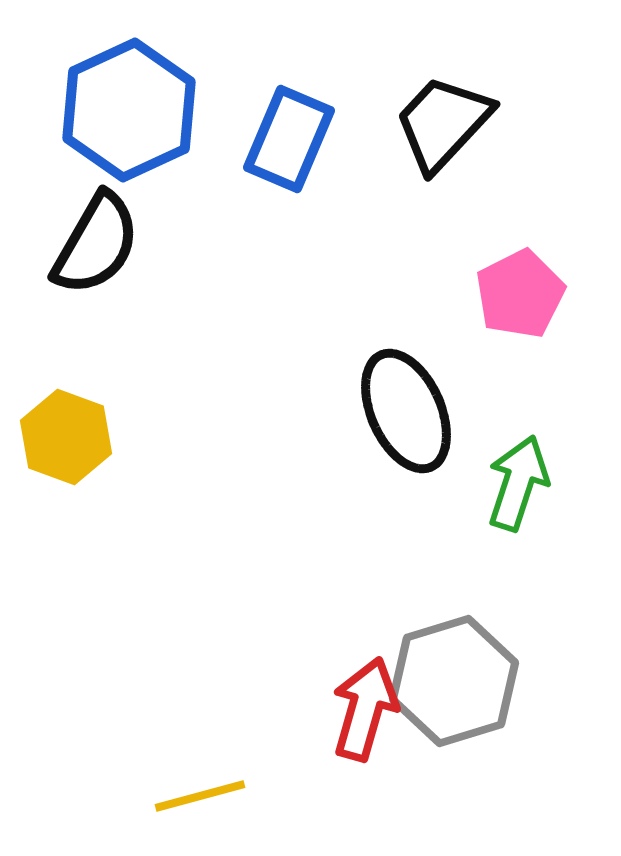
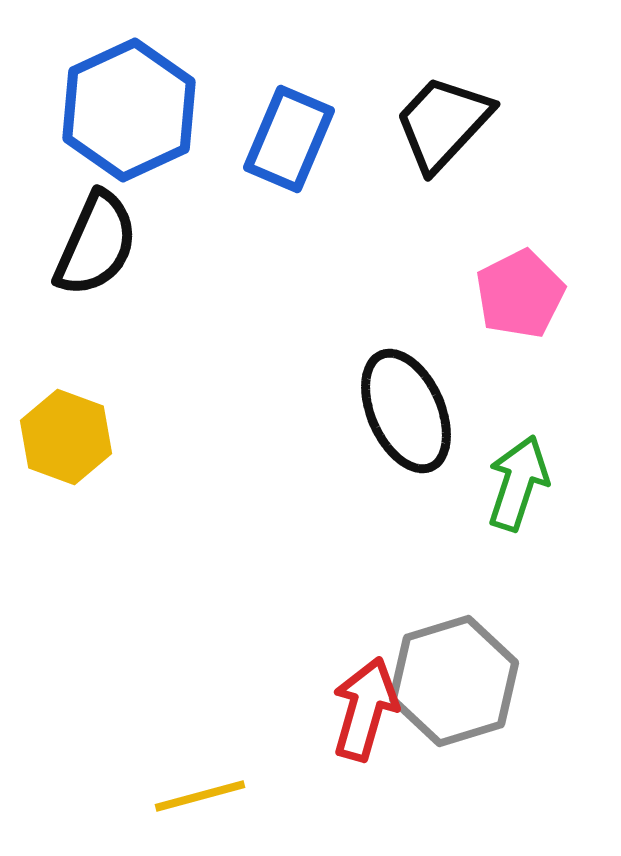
black semicircle: rotated 6 degrees counterclockwise
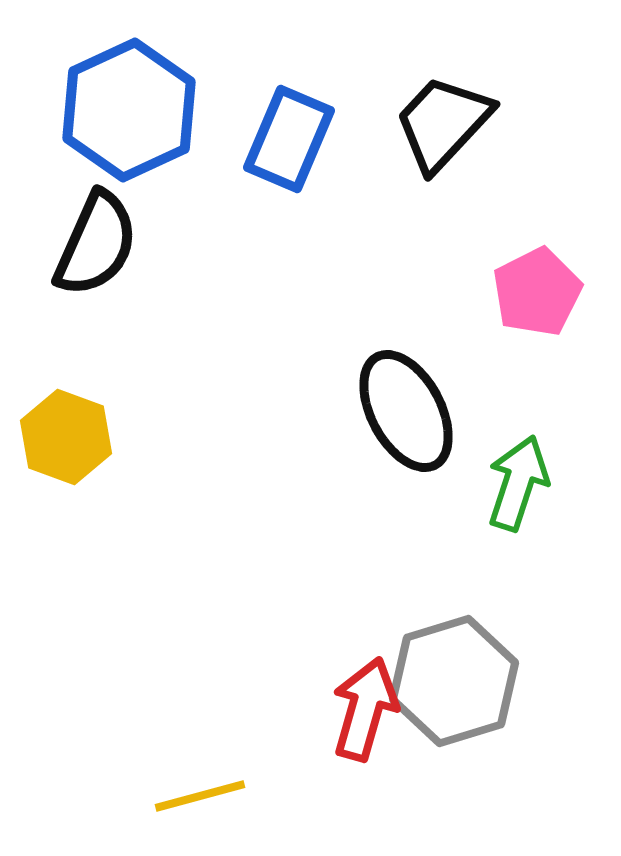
pink pentagon: moved 17 px right, 2 px up
black ellipse: rotated 4 degrees counterclockwise
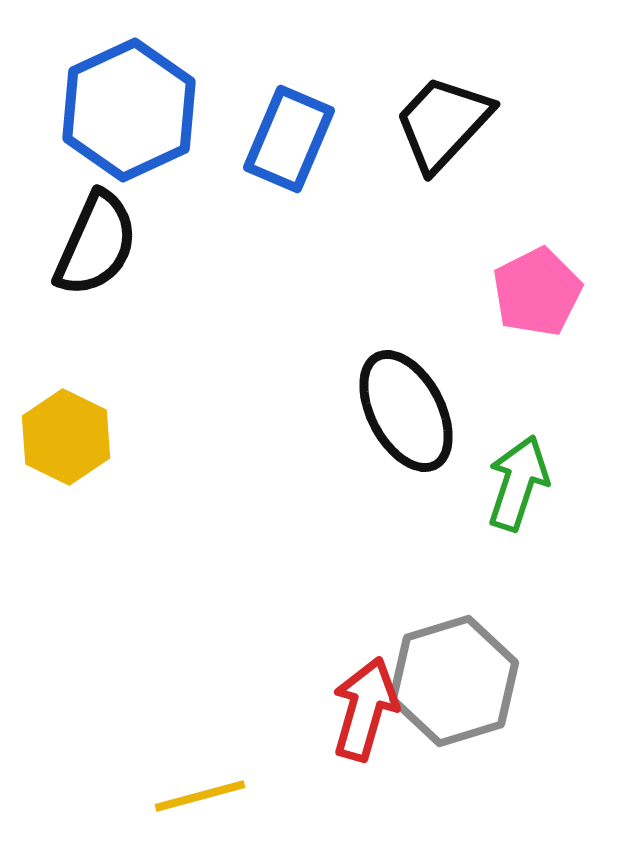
yellow hexagon: rotated 6 degrees clockwise
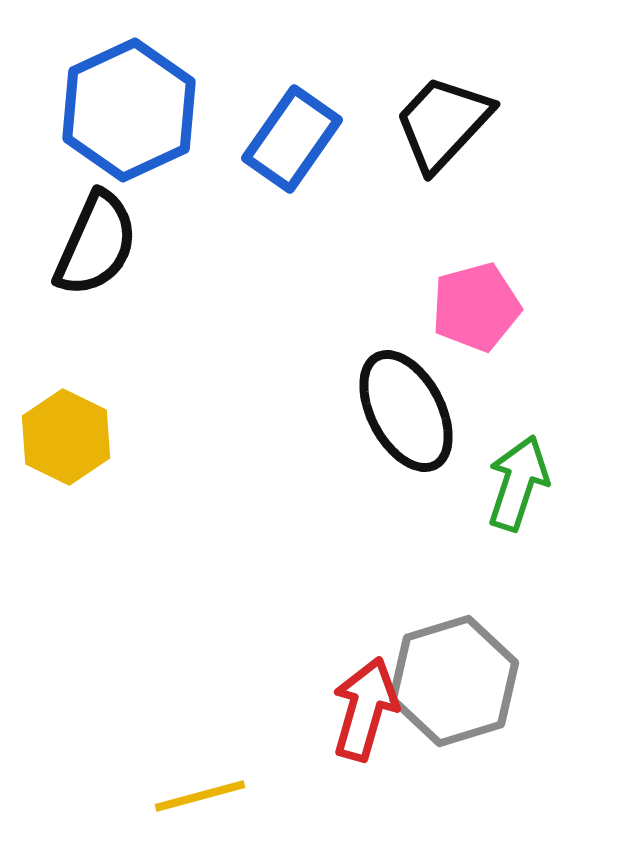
blue rectangle: moved 3 px right; rotated 12 degrees clockwise
pink pentagon: moved 61 px left, 15 px down; rotated 12 degrees clockwise
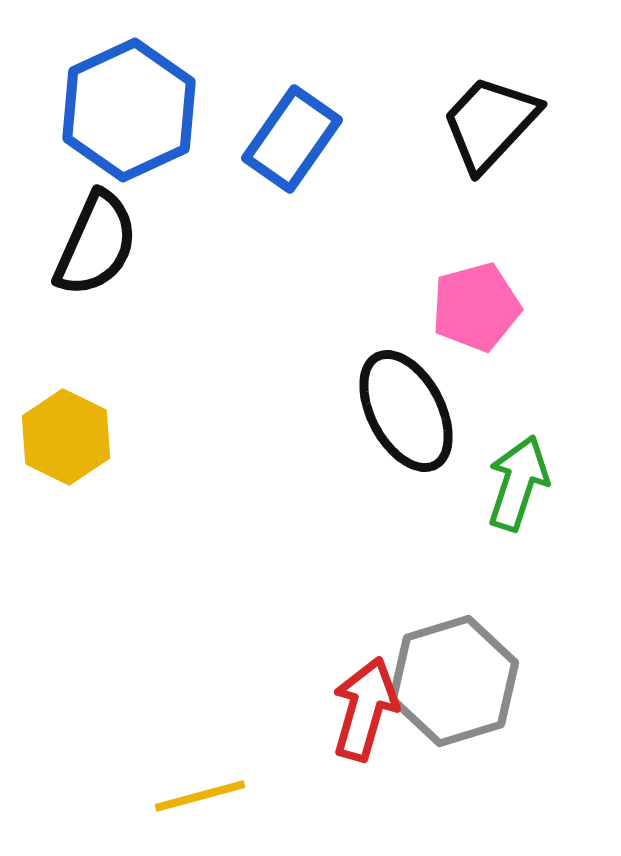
black trapezoid: moved 47 px right
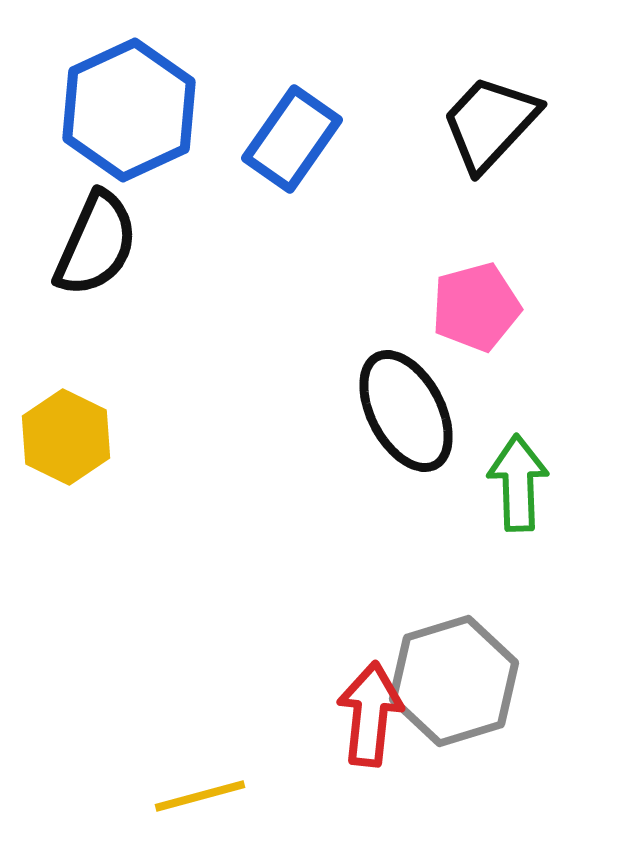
green arrow: rotated 20 degrees counterclockwise
red arrow: moved 5 px right, 5 px down; rotated 10 degrees counterclockwise
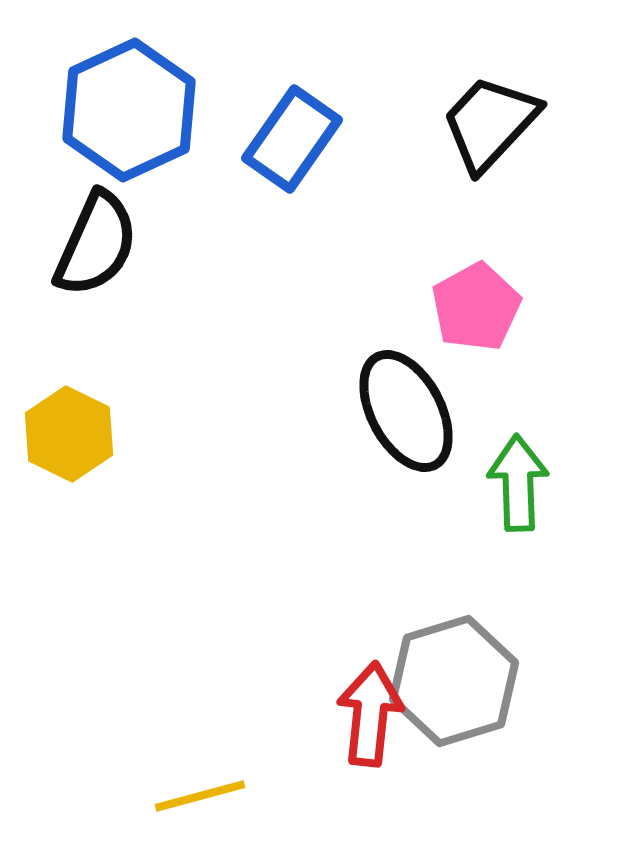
pink pentagon: rotated 14 degrees counterclockwise
yellow hexagon: moved 3 px right, 3 px up
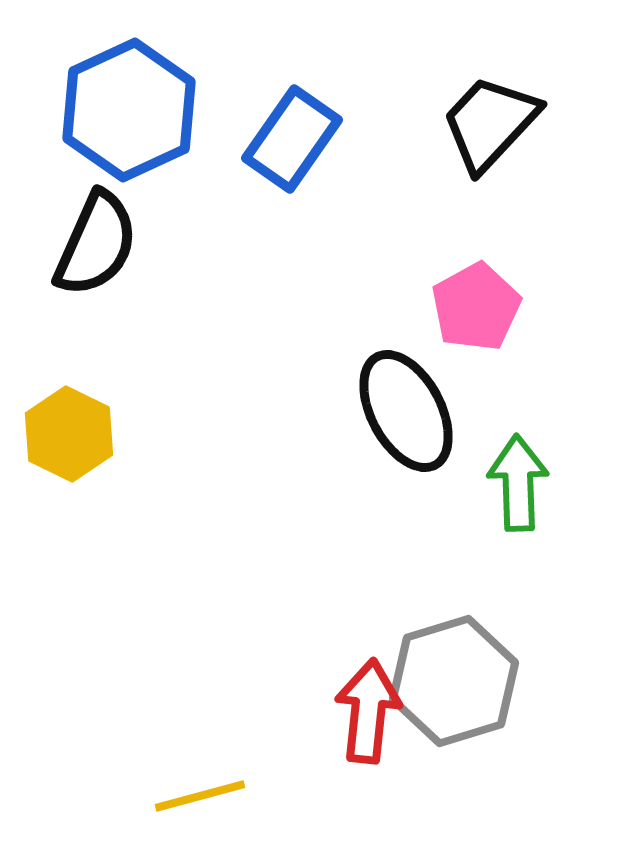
red arrow: moved 2 px left, 3 px up
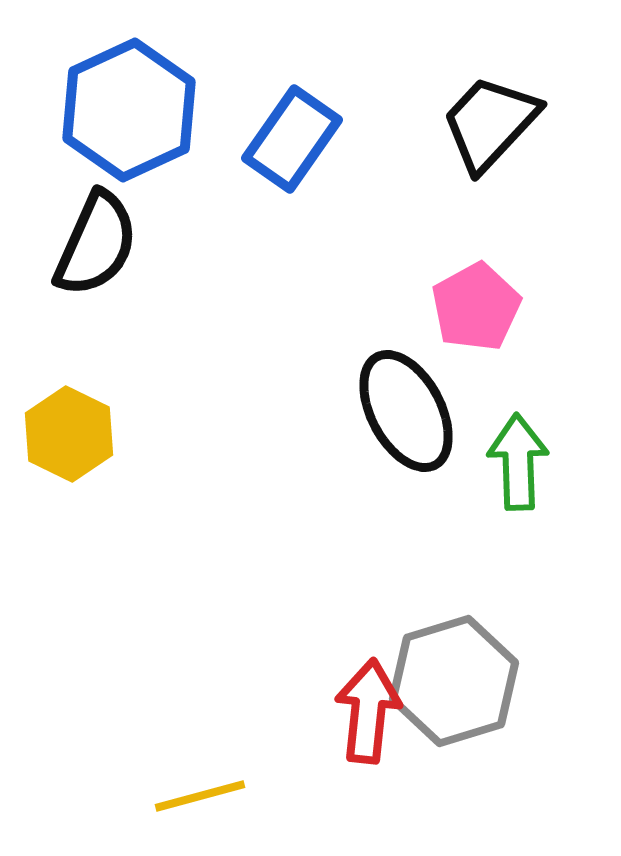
green arrow: moved 21 px up
